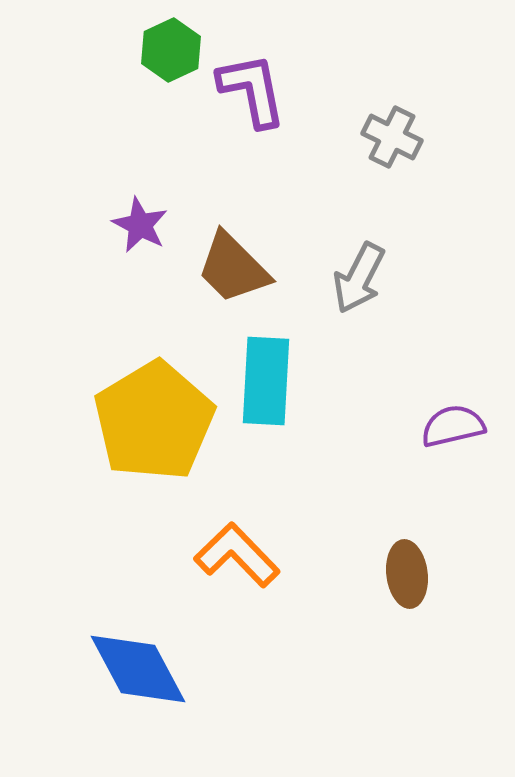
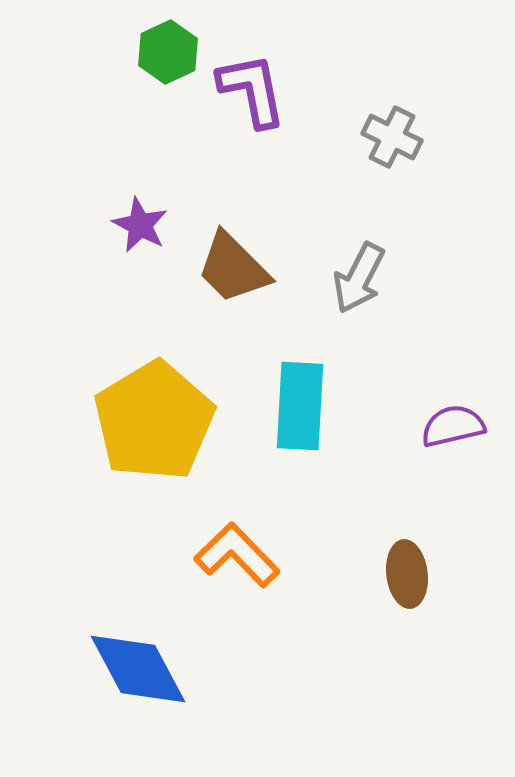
green hexagon: moved 3 px left, 2 px down
cyan rectangle: moved 34 px right, 25 px down
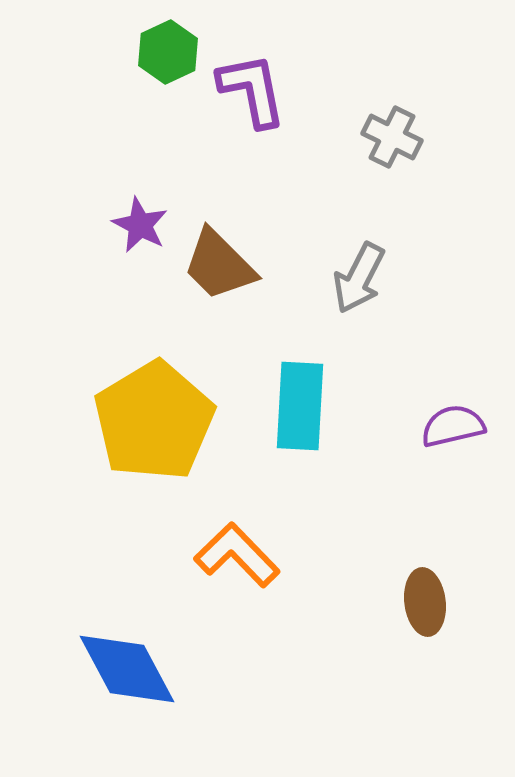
brown trapezoid: moved 14 px left, 3 px up
brown ellipse: moved 18 px right, 28 px down
blue diamond: moved 11 px left
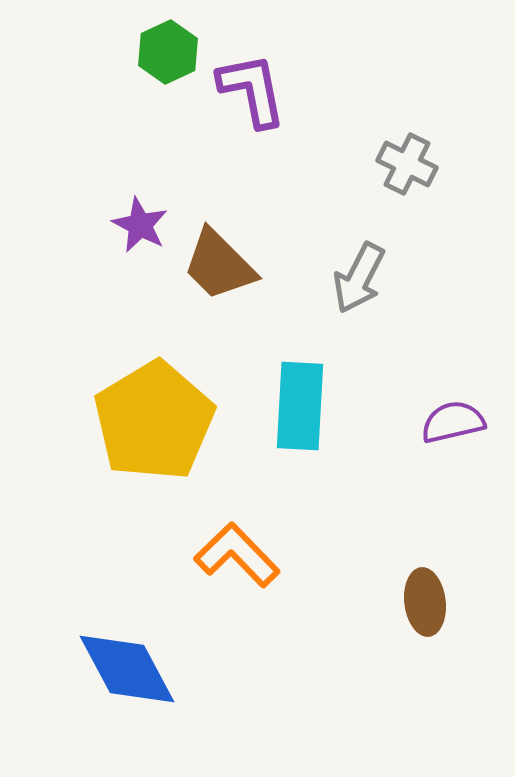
gray cross: moved 15 px right, 27 px down
purple semicircle: moved 4 px up
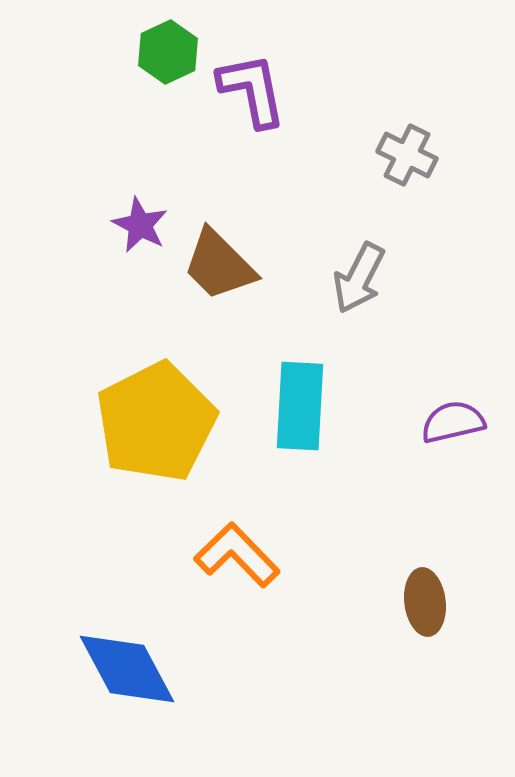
gray cross: moved 9 px up
yellow pentagon: moved 2 px right, 1 px down; rotated 4 degrees clockwise
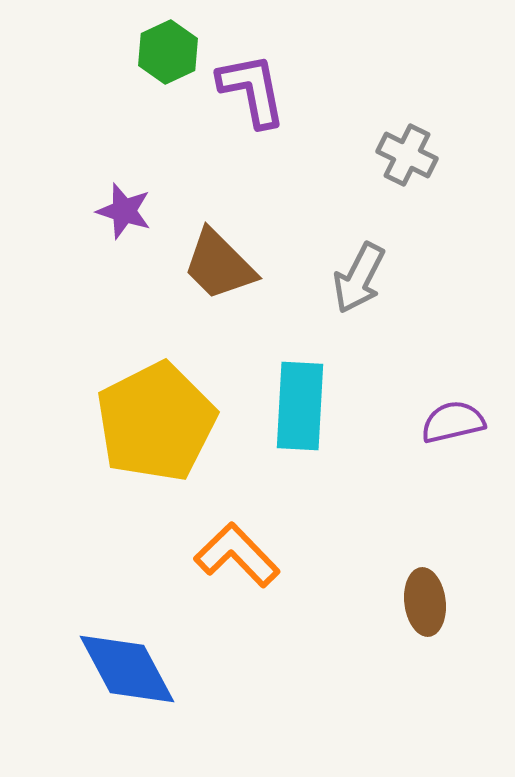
purple star: moved 16 px left, 14 px up; rotated 10 degrees counterclockwise
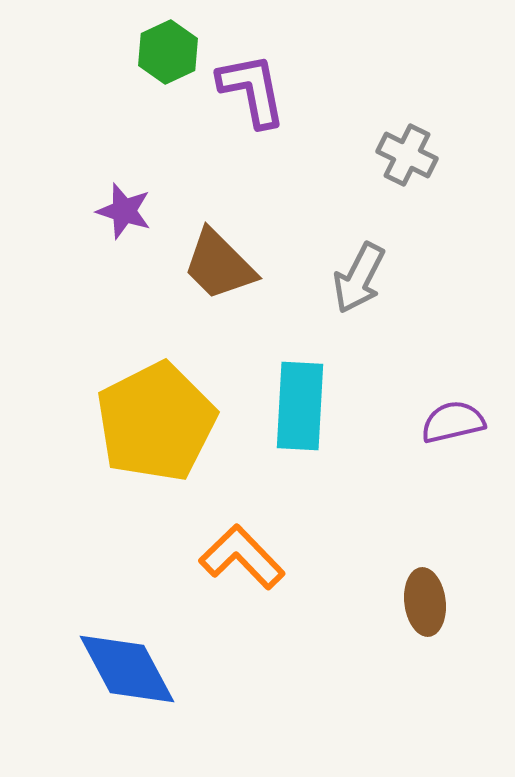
orange L-shape: moved 5 px right, 2 px down
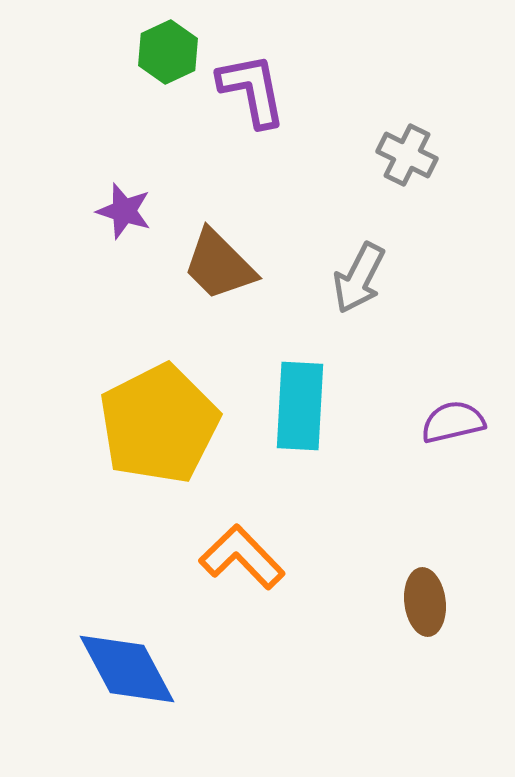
yellow pentagon: moved 3 px right, 2 px down
